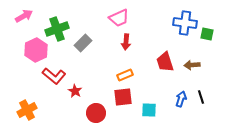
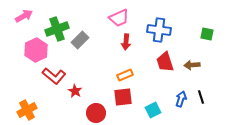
blue cross: moved 26 px left, 7 px down
gray rectangle: moved 3 px left, 3 px up
cyan square: moved 4 px right; rotated 28 degrees counterclockwise
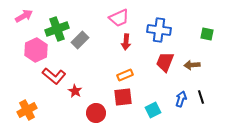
red trapezoid: rotated 40 degrees clockwise
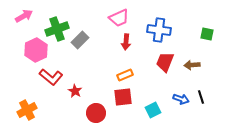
red L-shape: moved 3 px left, 1 px down
blue arrow: rotated 91 degrees clockwise
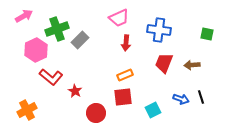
red arrow: moved 1 px down
red trapezoid: moved 1 px left, 1 px down
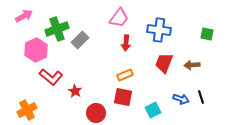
pink trapezoid: rotated 30 degrees counterclockwise
red square: rotated 18 degrees clockwise
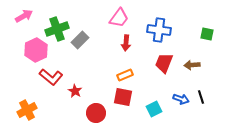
cyan square: moved 1 px right, 1 px up
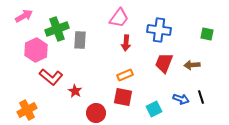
gray rectangle: rotated 42 degrees counterclockwise
